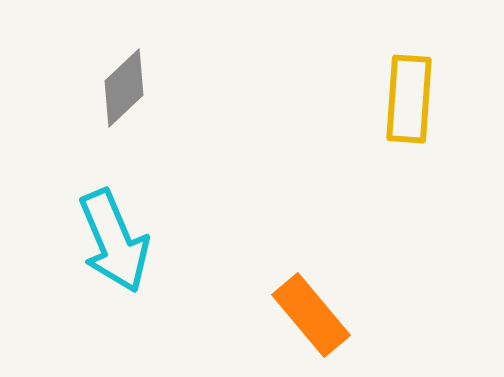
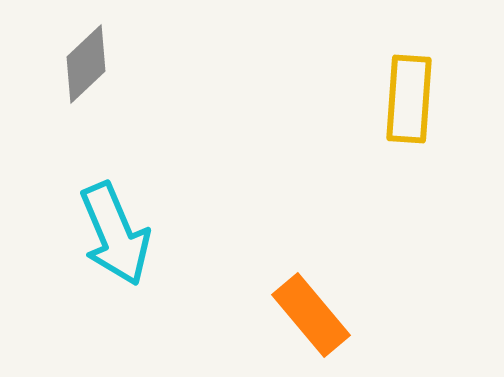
gray diamond: moved 38 px left, 24 px up
cyan arrow: moved 1 px right, 7 px up
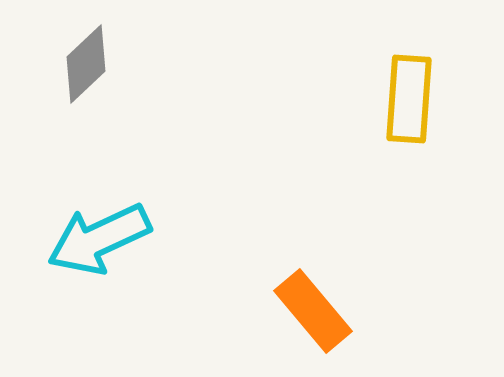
cyan arrow: moved 16 px left, 5 px down; rotated 88 degrees clockwise
orange rectangle: moved 2 px right, 4 px up
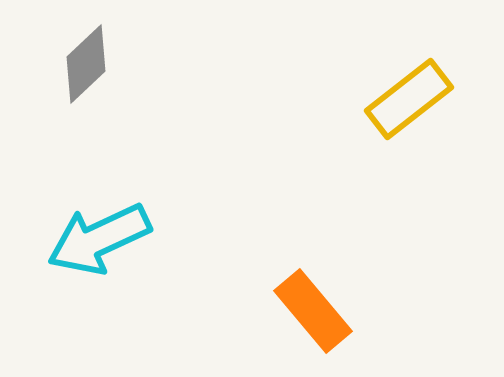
yellow rectangle: rotated 48 degrees clockwise
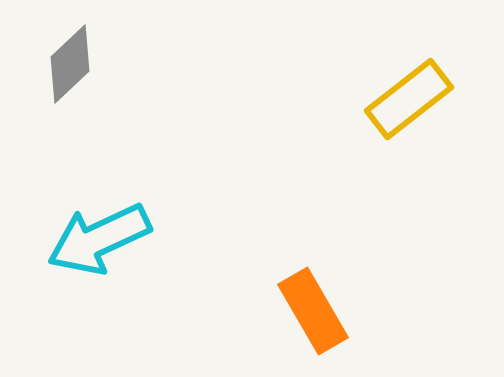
gray diamond: moved 16 px left
orange rectangle: rotated 10 degrees clockwise
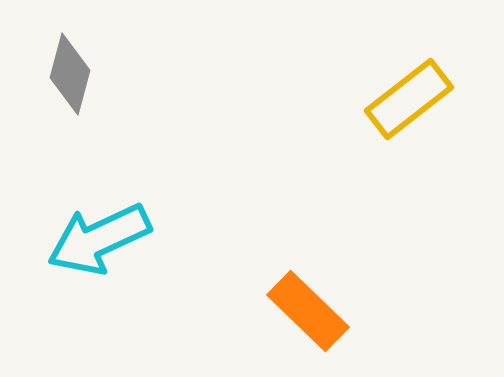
gray diamond: moved 10 px down; rotated 32 degrees counterclockwise
orange rectangle: moved 5 px left; rotated 16 degrees counterclockwise
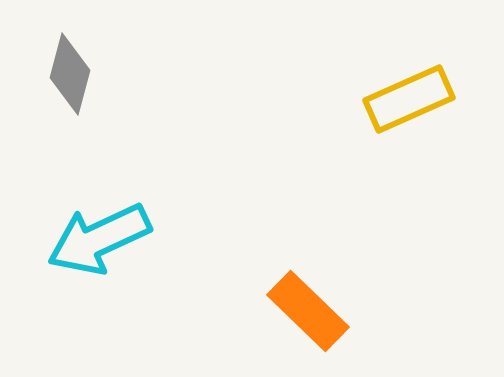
yellow rectangle: rotated 14 degrees clockwise
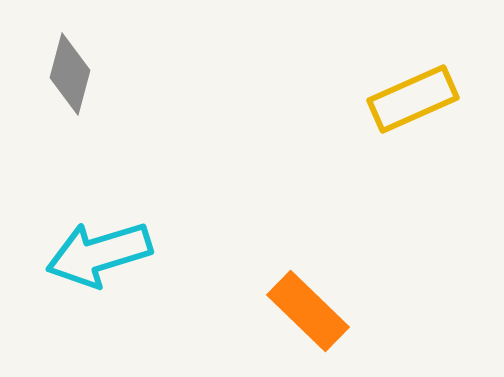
yellow rectangle: moved 4 px right
cyan arrow: moved 15 px down; rotated 8 degrees clockwise
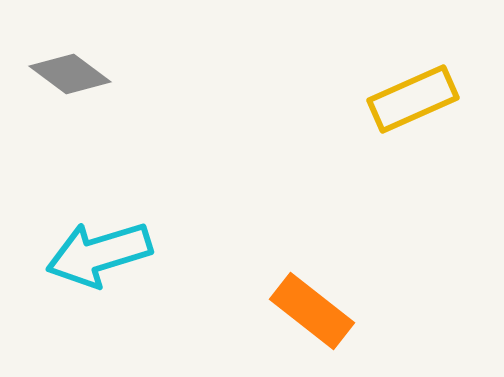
gray diamond: rotated 68 degrees counterclockwise
orange rectangle: moved 4 px right; rotated 6 degrees counterclockwise
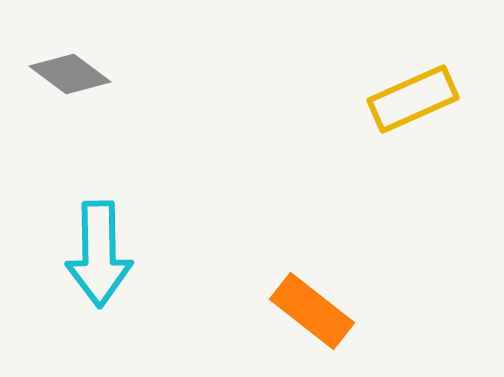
cyan arrow: rotated 74 degrees counterclockwise
